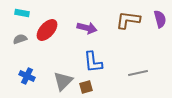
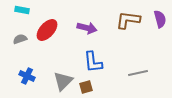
cyan rectangle: moved 3 px up
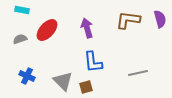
purple arrow: rotated 120 degrees counterclockwise
gray triangle: rotated 30 degrees counterclockwise
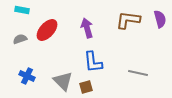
gray line: rotated 24 degrees clockwise
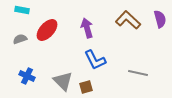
brown L-shape: rotated 35 degrees clockwise
blue L-shape: moved 2 px right, 2 px up; rotated 20 degrees counterclockwise
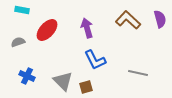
gray semicircle: moved 2 px left, 3 px down
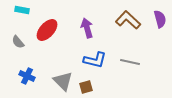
gray semicircle: rotated 112 degrees counterclockwise
blue L-shape: rotated 50 degrees counterclockwise
gray line: moved 8 px left, 11 px up
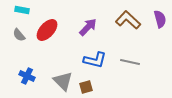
purple arrow: moved 1 px right, 1 px up; rotated 60 degrees clockwise
gray semicircle: moved 1 px right, 7 px up
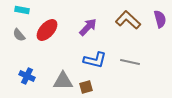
gray triangle: rotated 45 degrees counterclockwise
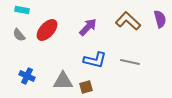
brown L-shape: moved 1 px down
